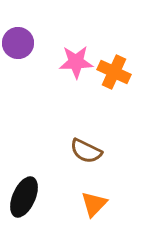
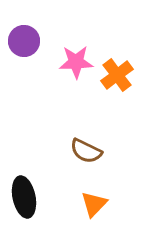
purple circle: moved 6 px right, 2 px up
orange cross: moved 3 px right, 3 px down; rotated 28 degrees clockwise
black ellipse: rotated 36 degrees counterclockwise
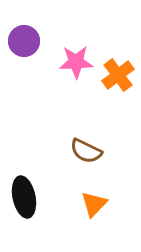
orange cross: moved 1 px right
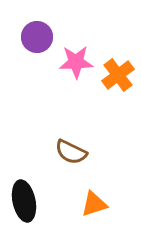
purple circle: moved 13 px right, 4 px up
brown semicircle: moved 15 px left, 1 px down
black ellipse: moved 4 px down
orange triangle: rotated 28 degrees clockwise
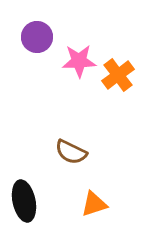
pink star: moved 3 px right, 1 px up
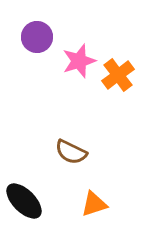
pink star: rotated 16 degrees counterclockwise
black ellipse: rotated 33 degrees counterclockwise
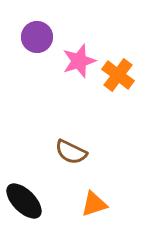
orange cross: rotated 16 degrees counterclockwise
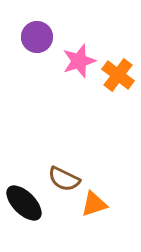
brown semicircle: moved 7 px left, 27 px down
black ellipse: moved 2 px down
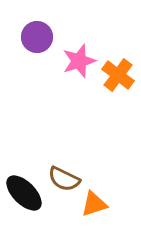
black ellipse: moved 10 px up
